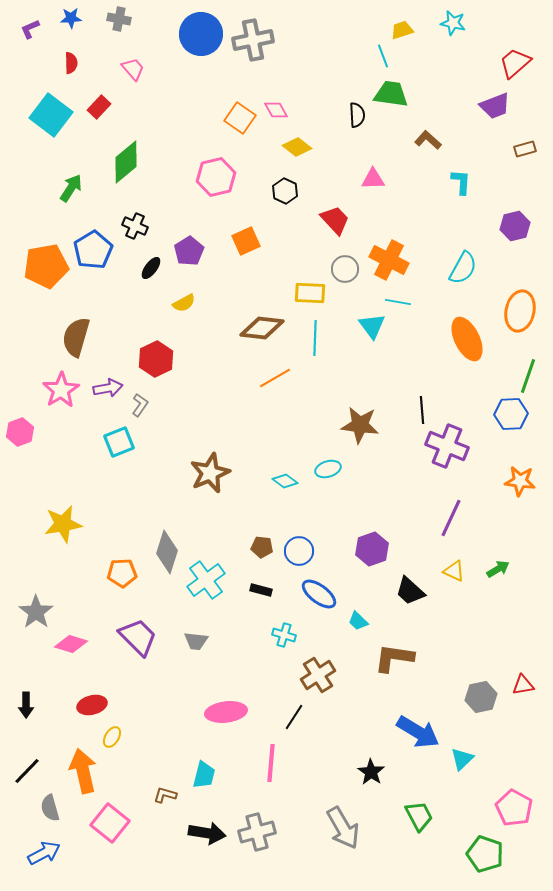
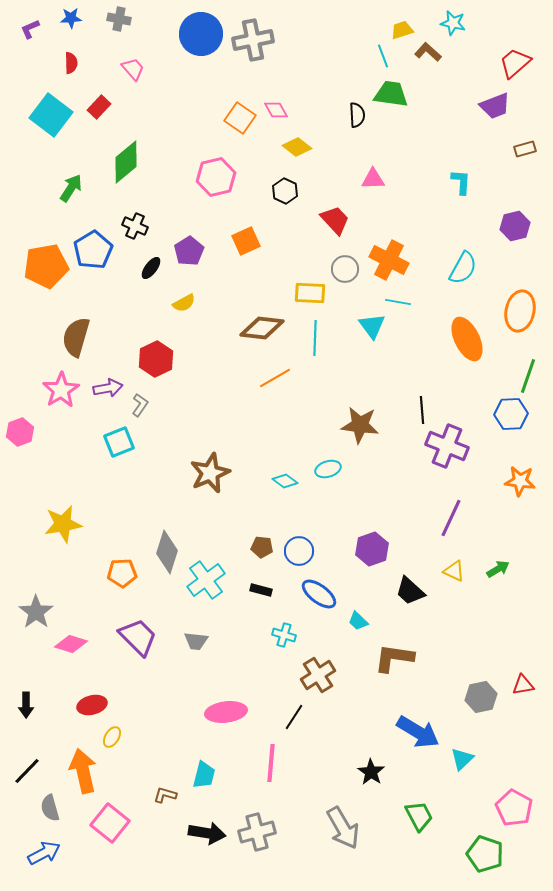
brown L-shape at (428, 140): moved 88 px up
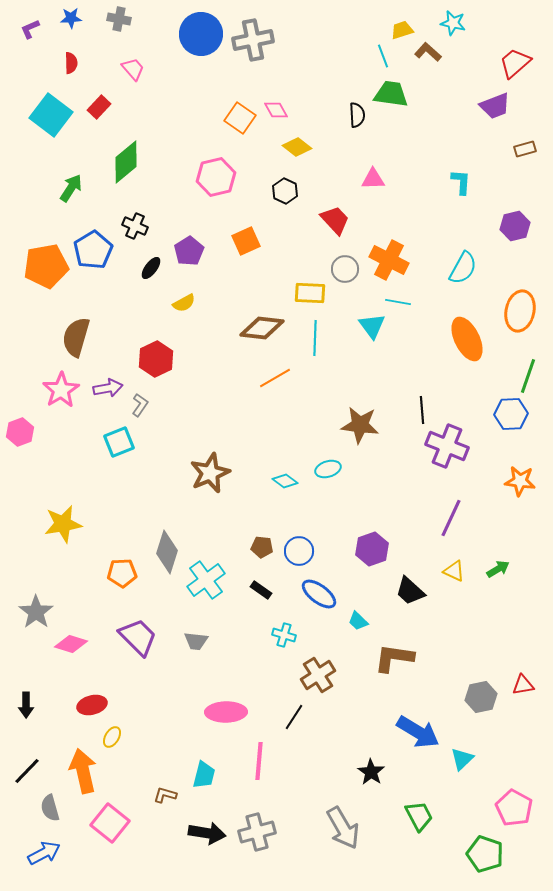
black rectangle at (261, 590): rotated 20 degrees clockwise
pink ellipse at (226, 712): rotated 6 degrees clockwise
pink line at (271, 763): moved 12 px left, 2 px up
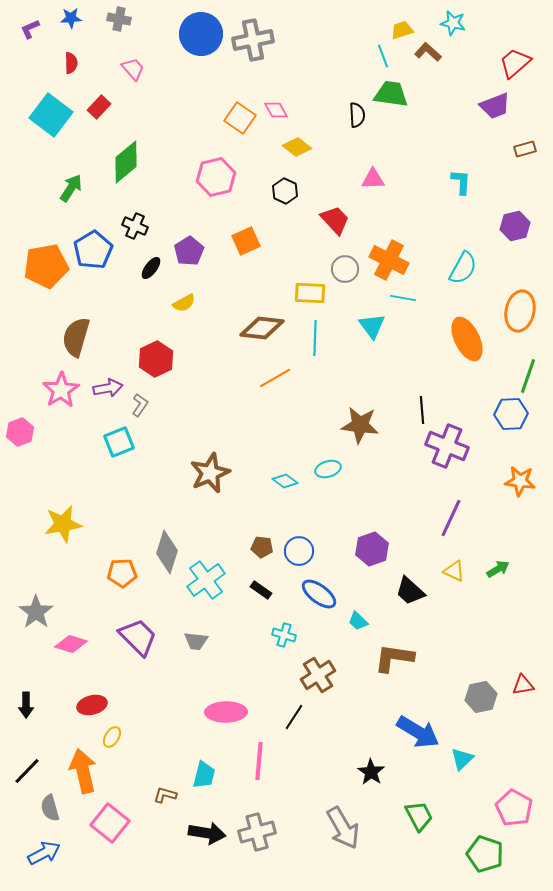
cyan line at (398, 302): moved 5 px right, 4 px up
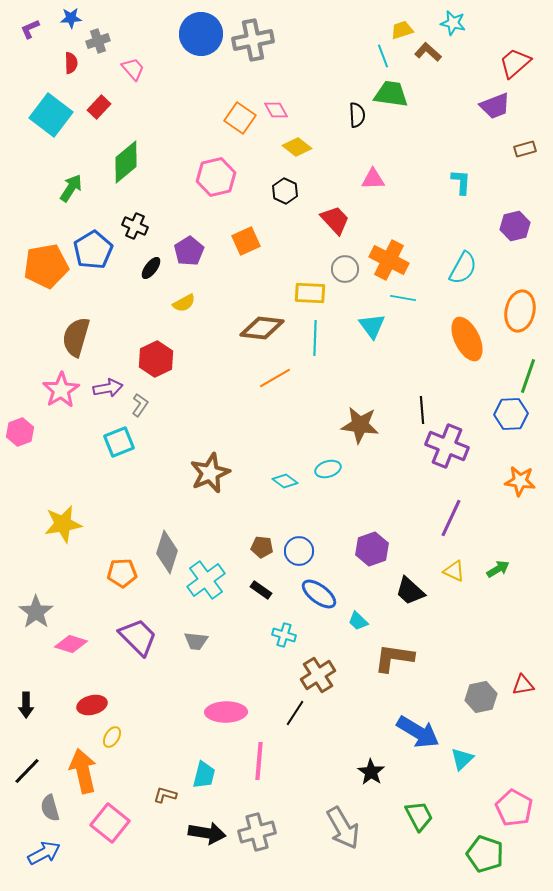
gray cross at (119, 19): moved 21 px left, 22 px down; rotated 30 degrees counterclockwise
black line at (294, 717): moved 1 px right, 4 px up
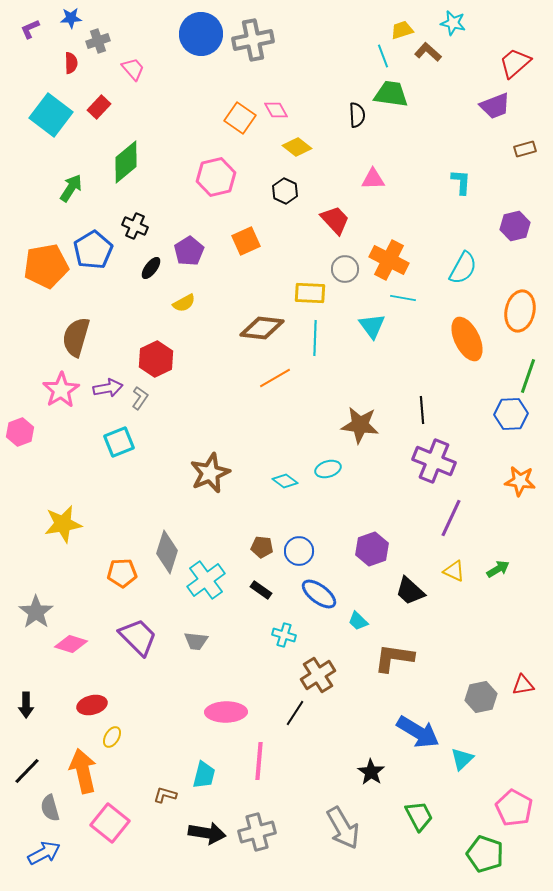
gray L-shape at (140, 405): moved 7 px up
purple cross at (447, 446): moved 13 px left, 15 px down
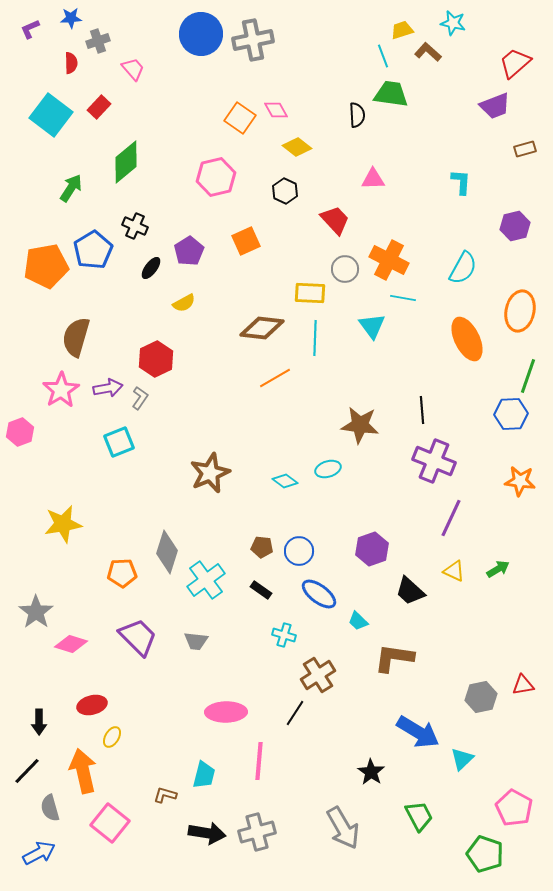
black arrow at (26, 705): moved 13 px right, 17 px down
blue arrow at (44, 853): moved 5 px left
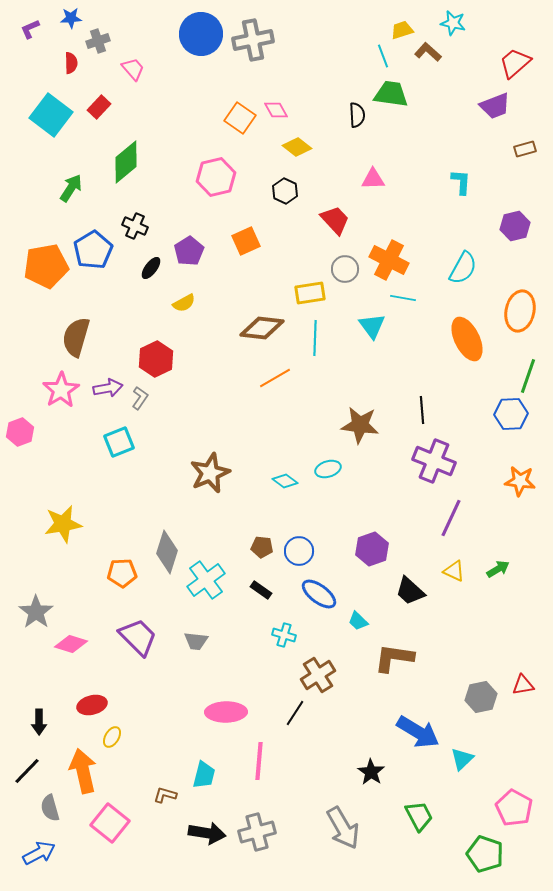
yellow rectangle at (310, 293): rotated 12 degrees counterclockwise
